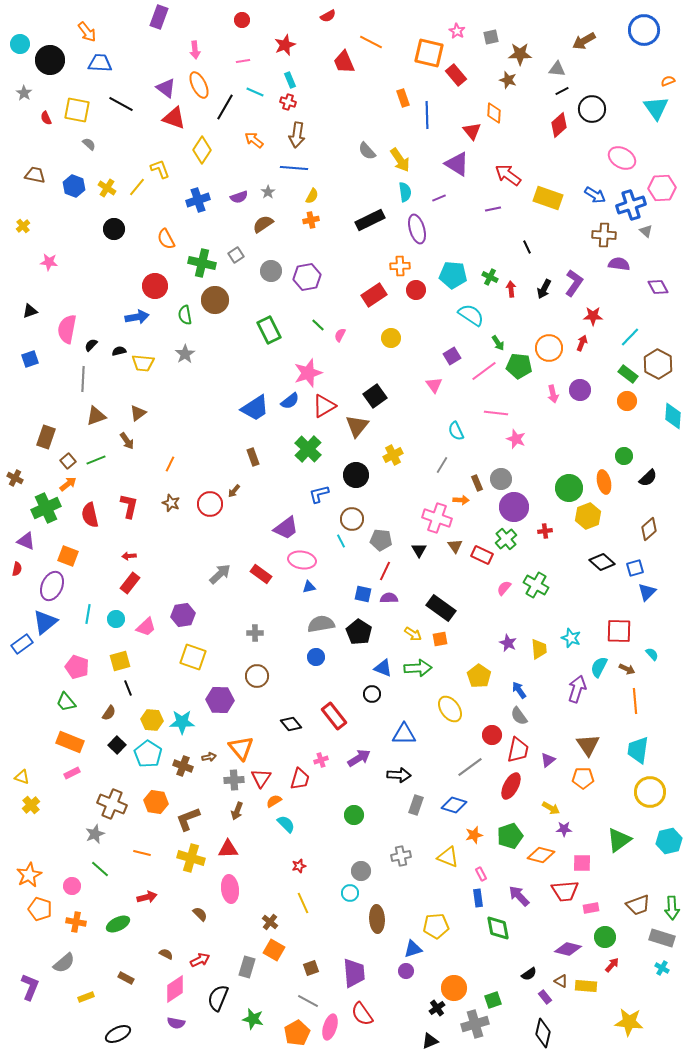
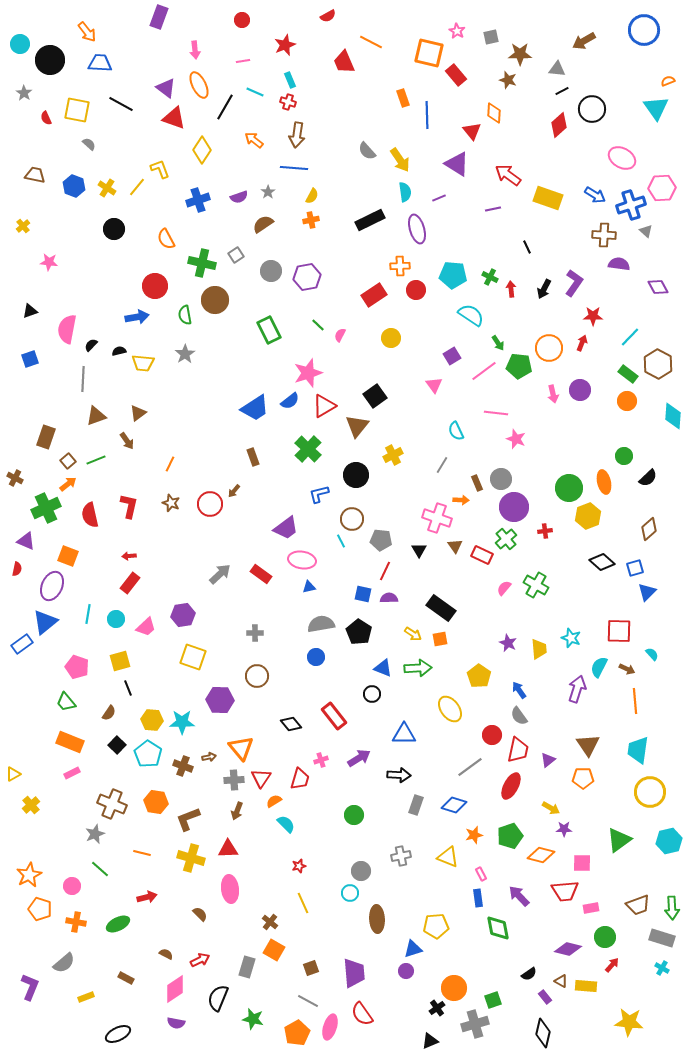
yellow triangle at (22, 777): moved 9 px left, 3 px up; rotated 49 degrees counterclockwise
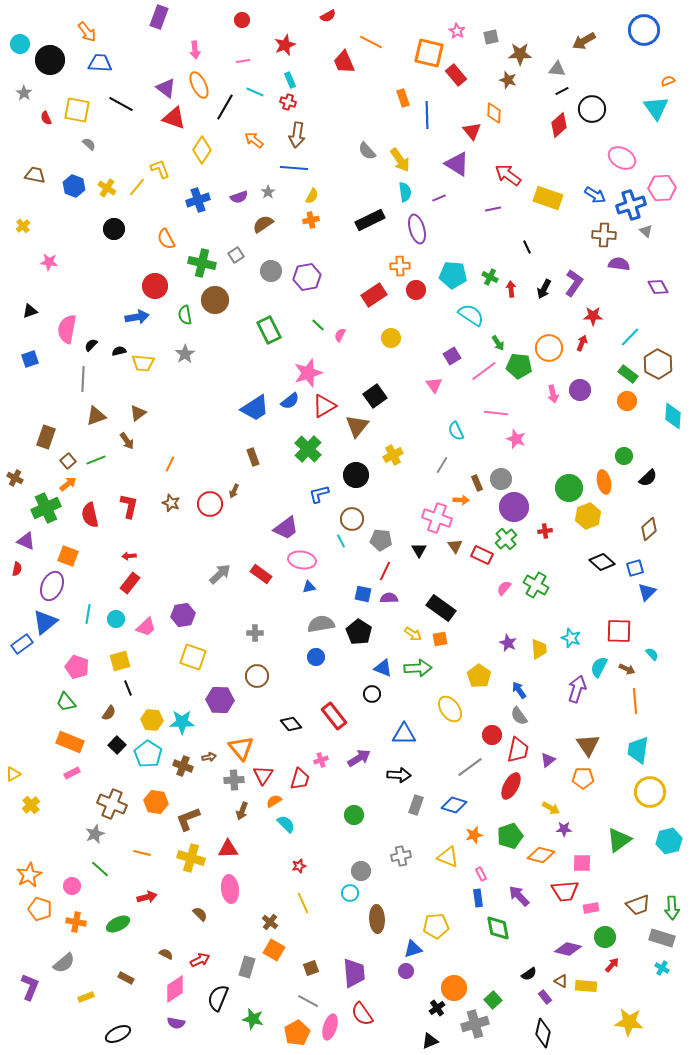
brown arrow at (234, 491): rotated 16 degrees counterclockwise
red triangle at (261, 778): moved 2 px right, 3 px up
brown arrow at (237, 811): moved 5 px right
green square at (493, 1000): rotated 24 degrees counterclockwise
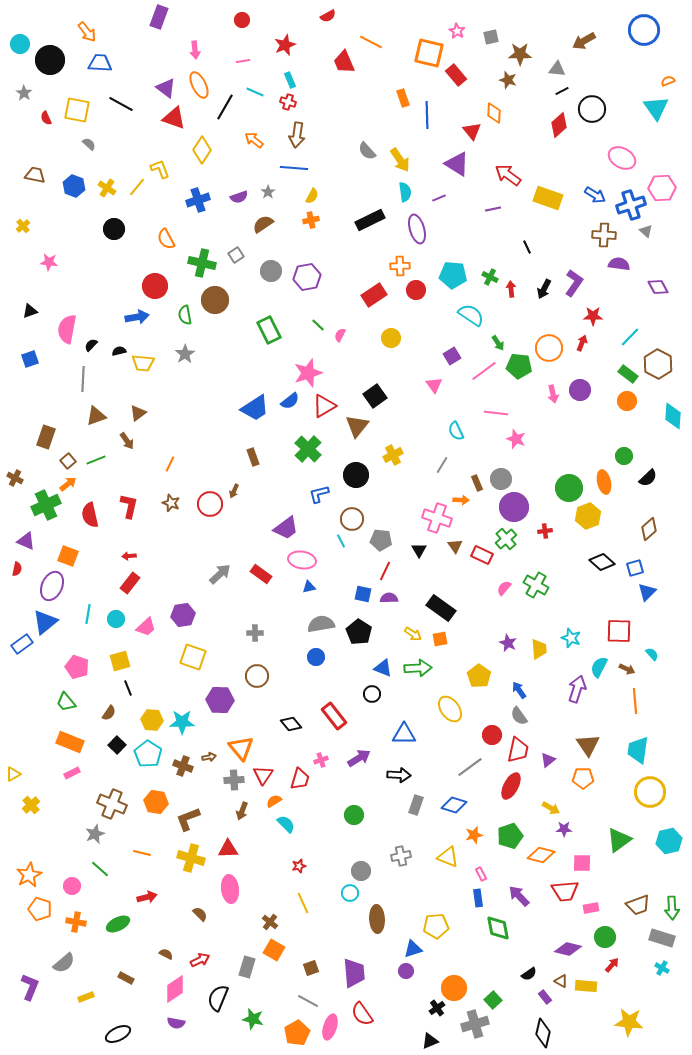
green cross at (46, 508): moved 3 px up
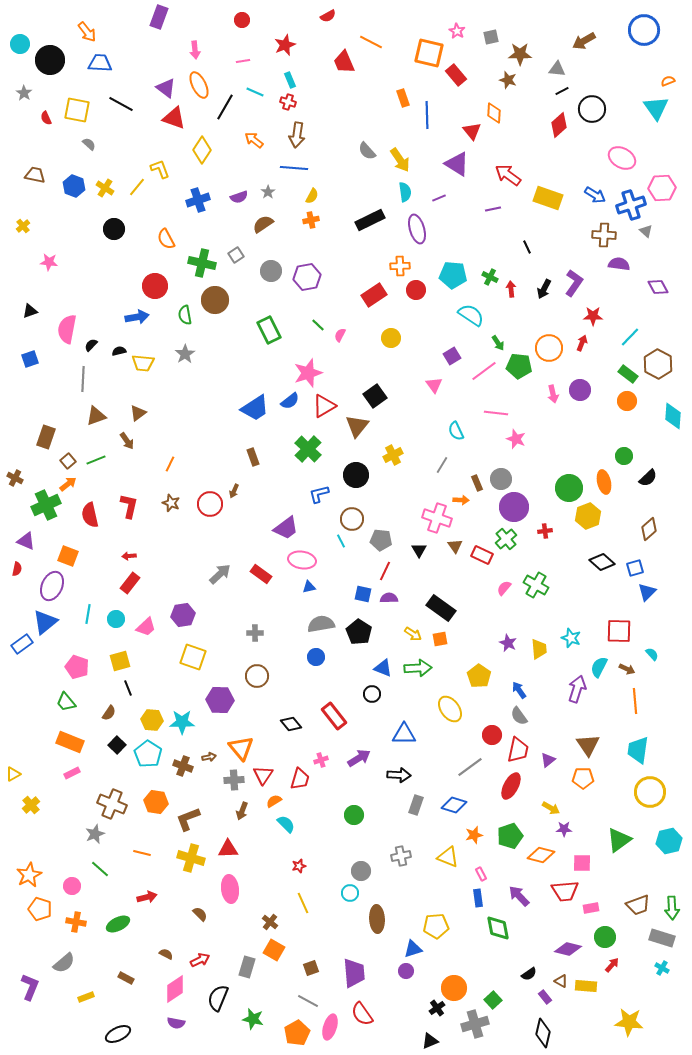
yellow cross at (107, 188): moved 2 px left
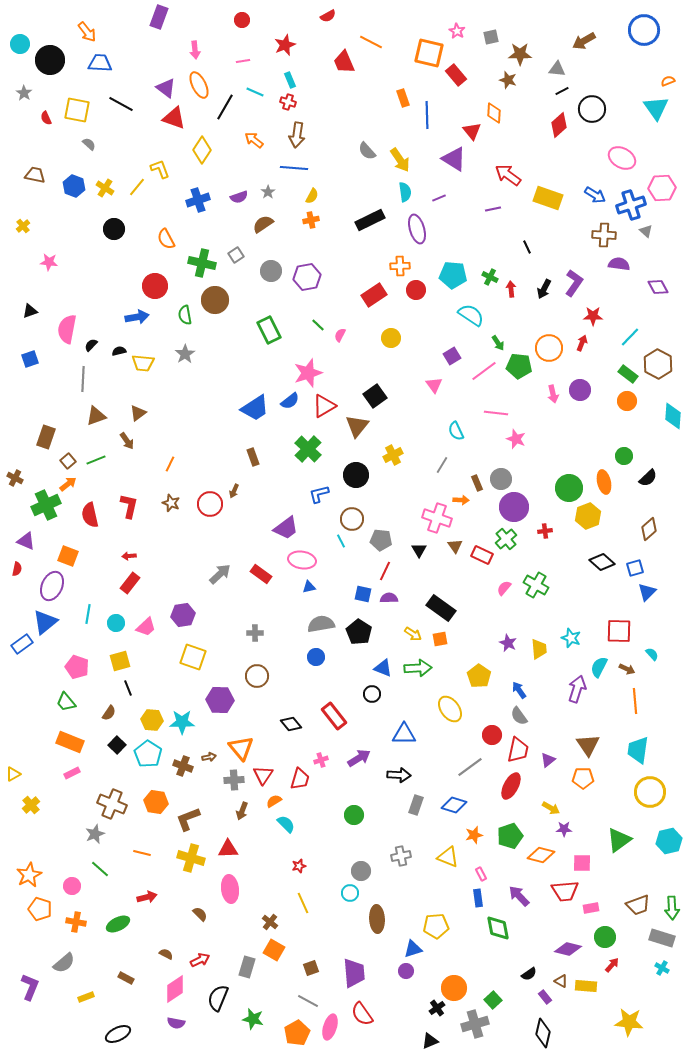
purple triangle at (457, 164): moved 3 px left, 5 px up
cyan circle at (116, 619): moved 4 px down
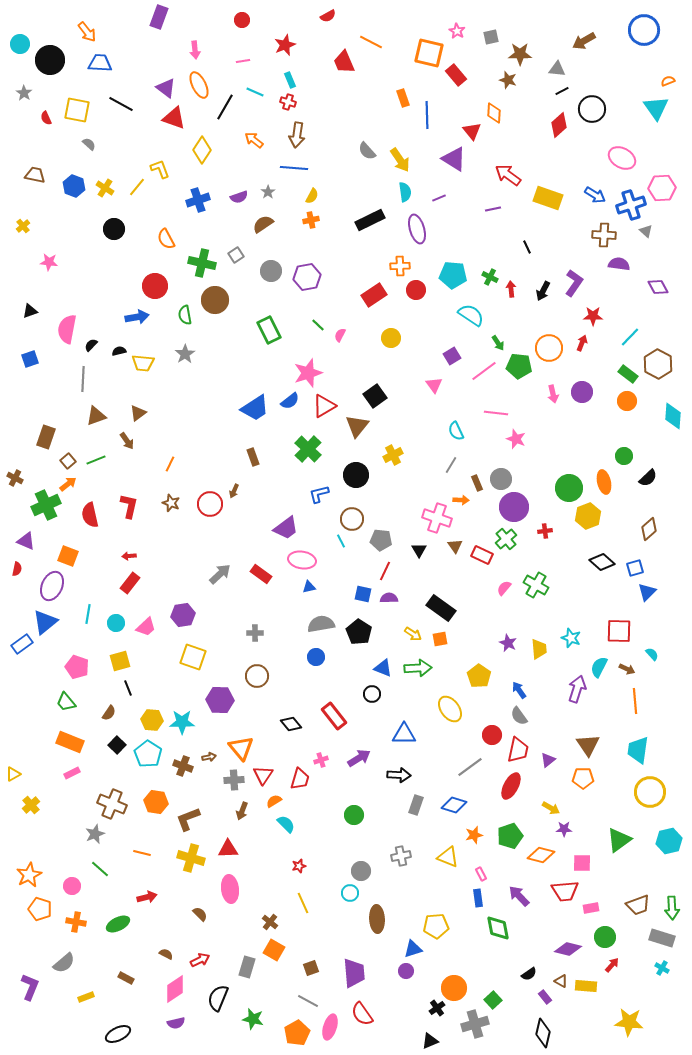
black arrow at (544, 289): moved 1 px left, 2 px down
purple circle at (580, 390): moved 2 px right, 2 px down
gray line at (442, 465): moved 9 px right
purple semicircle at (176, 1023): rotated 24 degrees counterclockwise
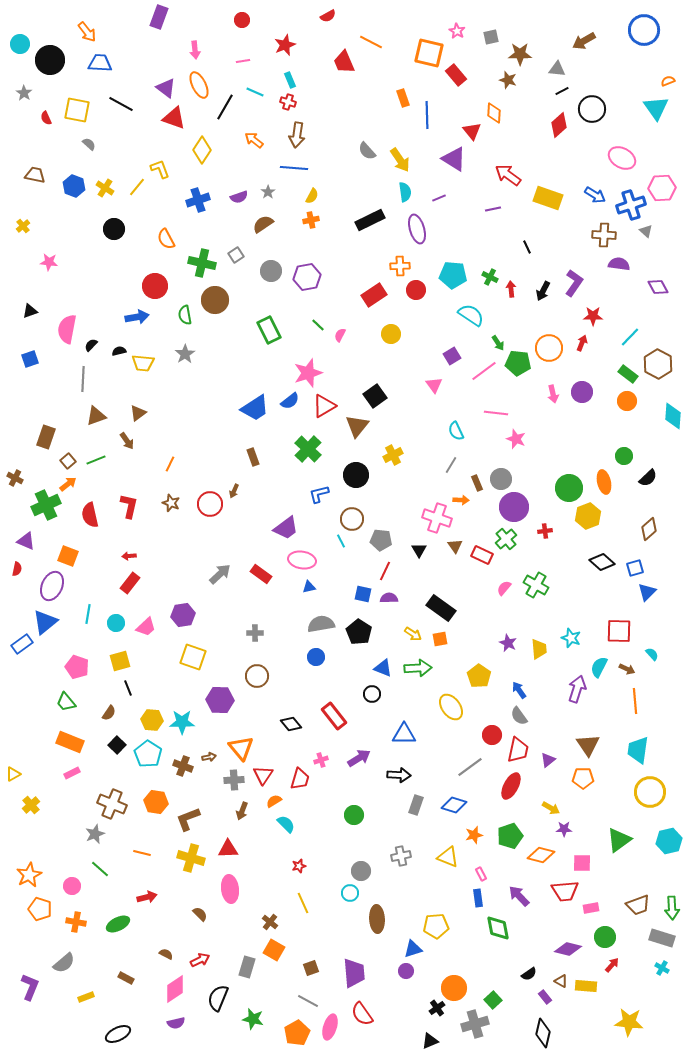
yellow circle at (391, 338): moved 4 px up
green pentagon at (519, 366): moved 1 px left, 3 px up
yellow ellipse at (450, 709): moved 1 px right, 2 px up
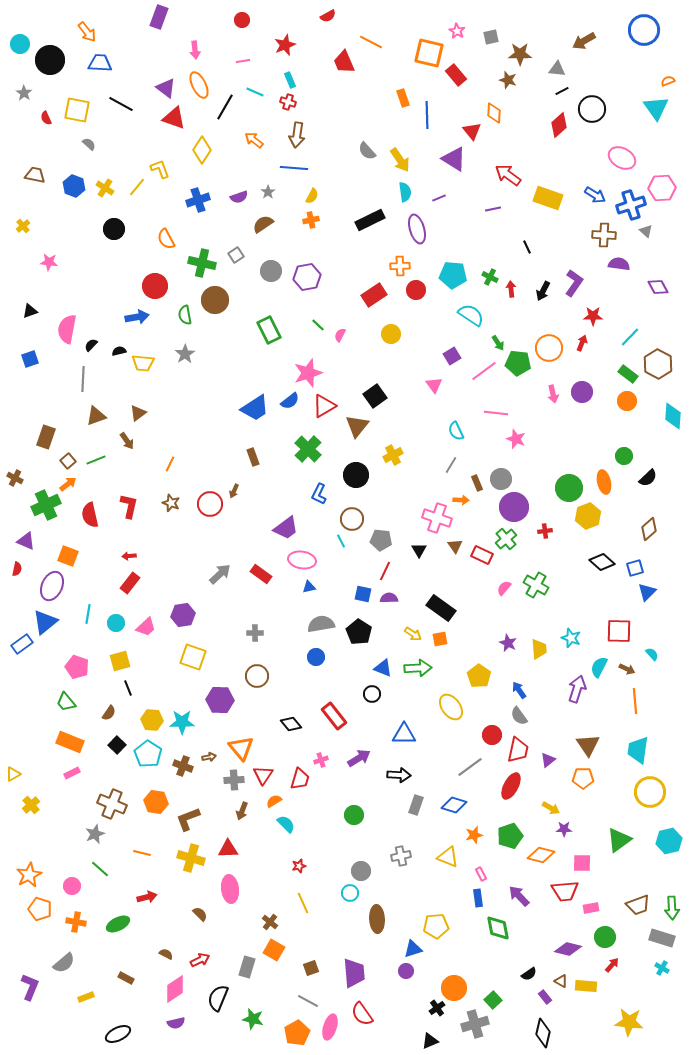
blue L-shape at (319, 494): rotated 50 degrees counterclockwise
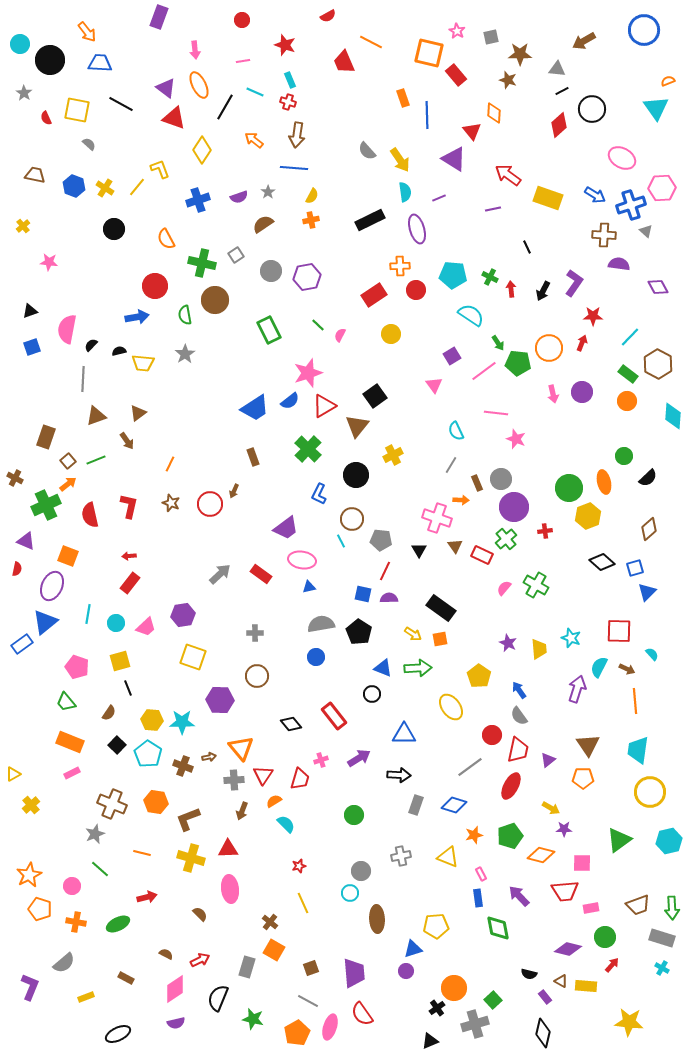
red star at (285, 45): rotated 30 degrees counterclockwise
blue square at (30, 359): moved 2 px right, 12 px up
black semicircle at (529, 974): rotated 49 degrees clockwise
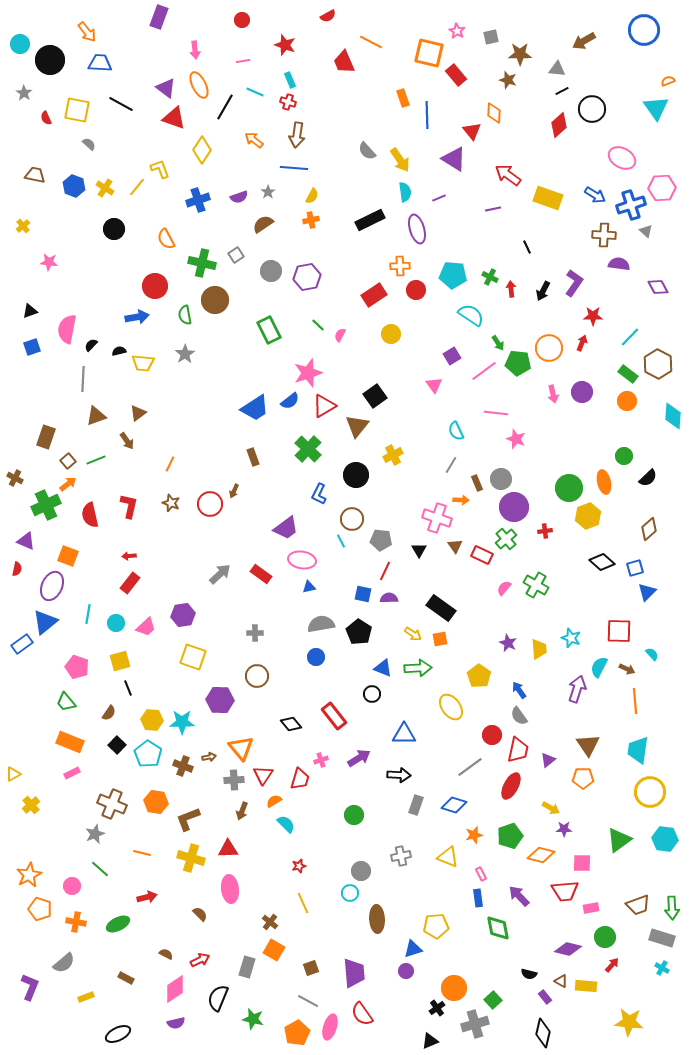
cyan hexagon at (669, 841): moved 4 px left, 2 px up; rotated 20 degrees clockwise
